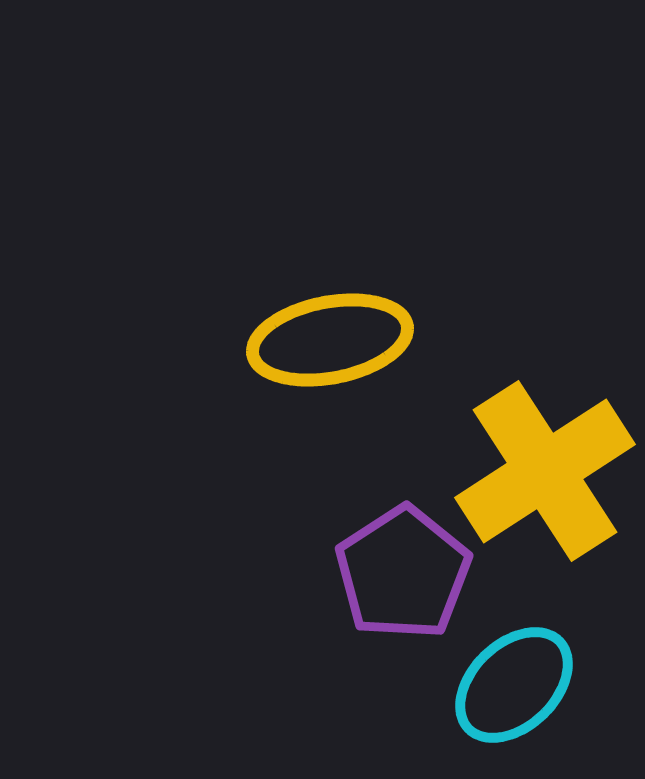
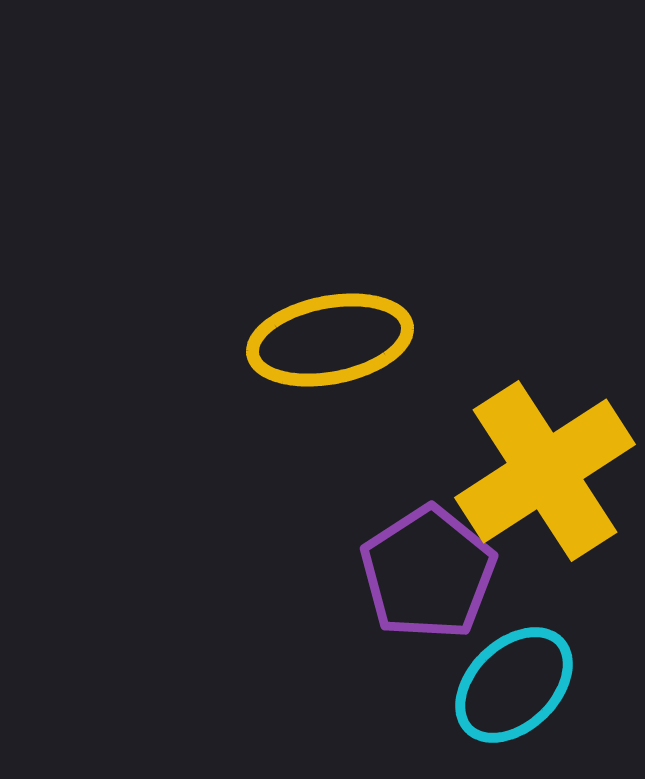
purple pentagon: moved 25 px right
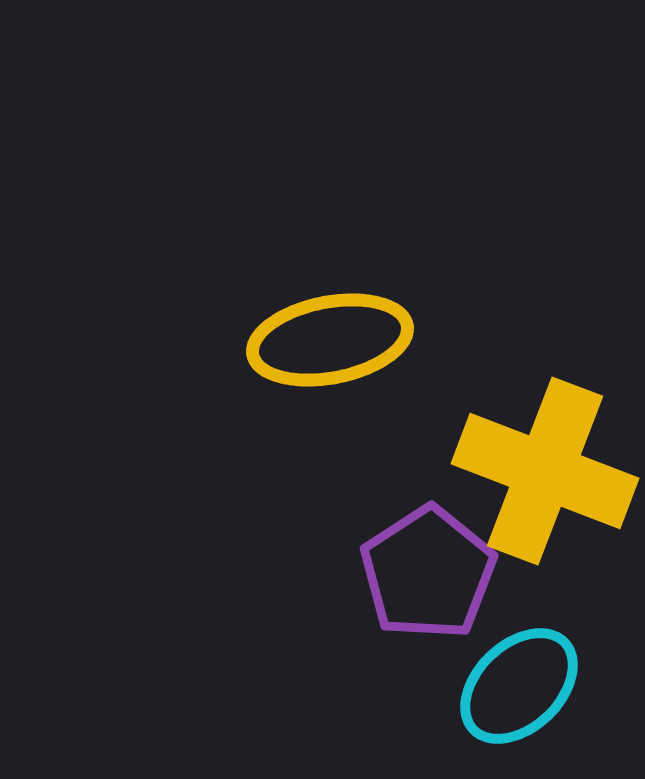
yellow cross: rotated 36 degrees counterclockwise
cyan ellipse: moved 5 px right, 1 px down
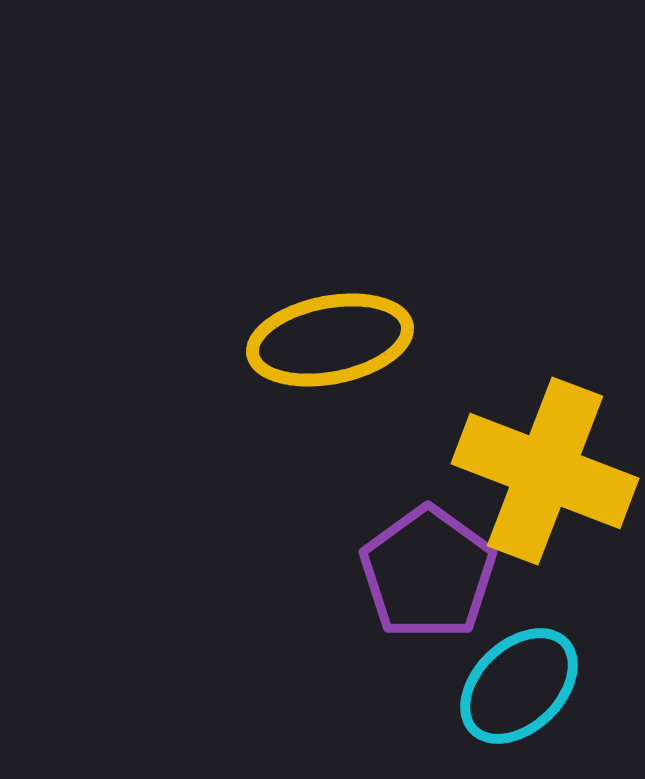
purple pentagon: rotated 3 degrees counterclockwise
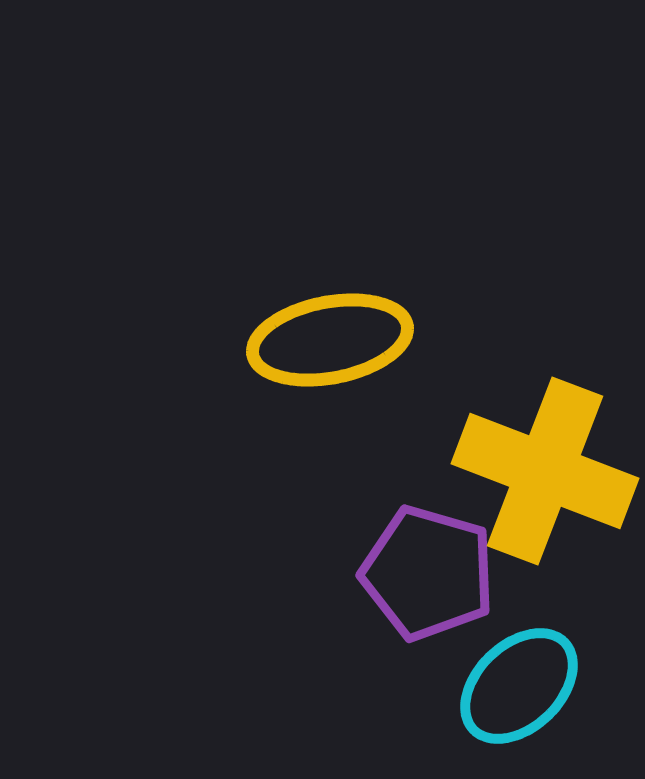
purple pentagon: rotated 20 degrees counterclockwise
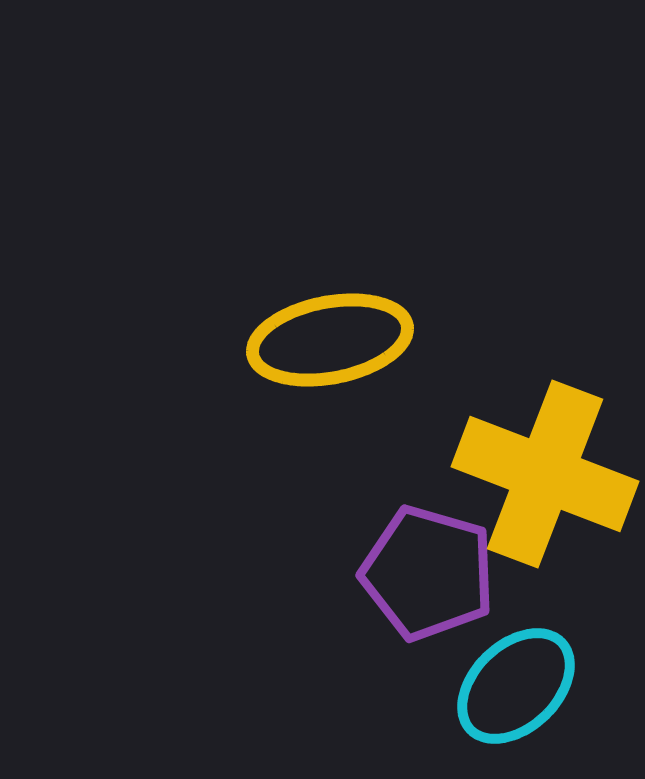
yellow cross: moved 3 px down
cyan ellipse: moved 3 px left
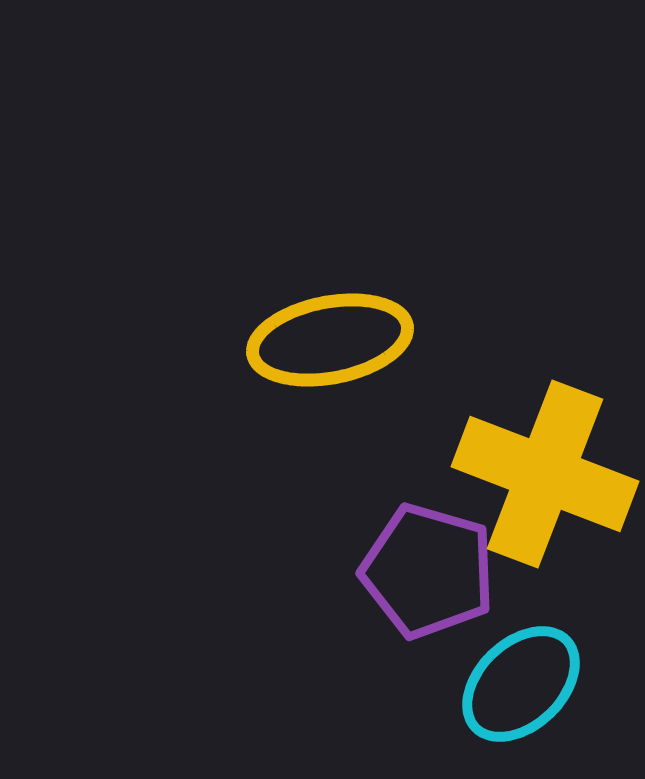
purple pentagon: moved 2 px up
cyan ellipse: moved 5 px right, 2 px up
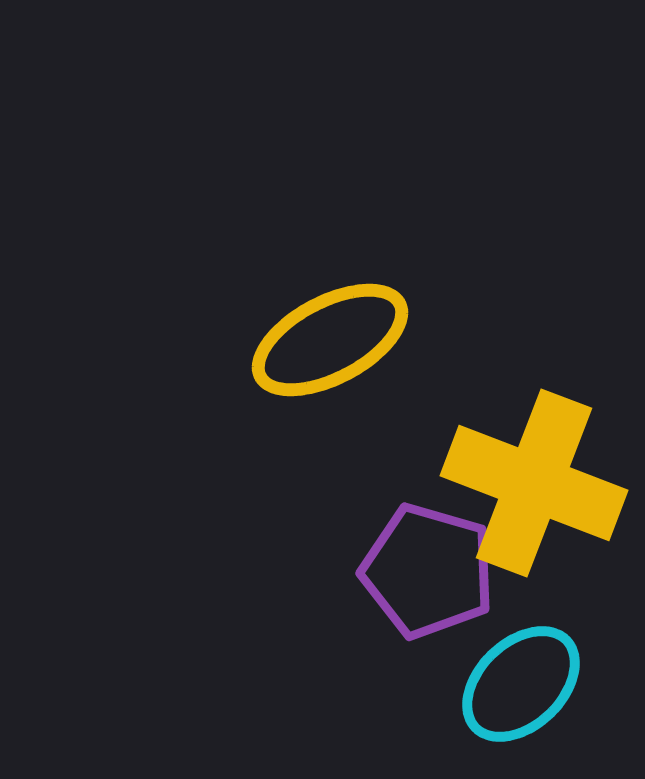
yellow ellipse: rotated 17 degrees counterclockwise
yellow cross: moved 11 px left, 9 px down
